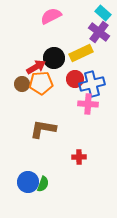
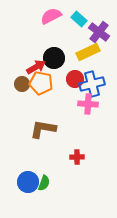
cyan rectangle: moved 24 px left, 6 px down
yellow rectangle: moved 7 px right, 1 px up
orange pentagon: rotated 15 degrees clockwise
red cross: moved 2 px left
green semicircle: moved 1 px right, 1 px up
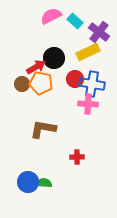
cyan rectangle: moved 4 px left, 2 px down
blue cross: rotated 25 degrees clockwise
green semicircle: rotated 105 degrees counterclockwise
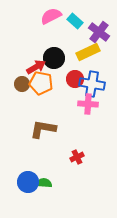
red cross: rotated 24 degrees counterclockwise
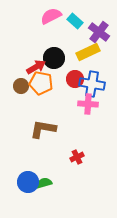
brown circle: moved 1 px left, 2 px down
green semicircle: rotated 21 degrees counterclockwise
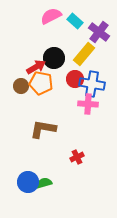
yellow rectangle: moved 4 px left, 2 px down; rotated 25 degrees counterclockwise
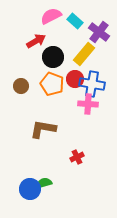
black circle: moved 1 px left, 1 px up
red arrow: moved 26 px up
orange pentagon: moved 11 px right, 1 px down; rotated 10 degrees clockwise
blue circle: moved 2 px right, 7 px down
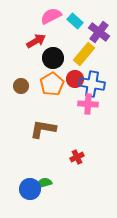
black circle: moved 1 px down
orange pentagon: rotated 20 degrees clockwise
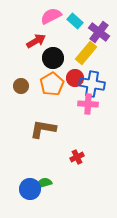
yellow rectangle: moved 2 px right, 1 px up
red circle: moved 1 px up
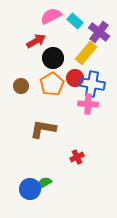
green semicircle: rotated 14 degrees counterclockwise
